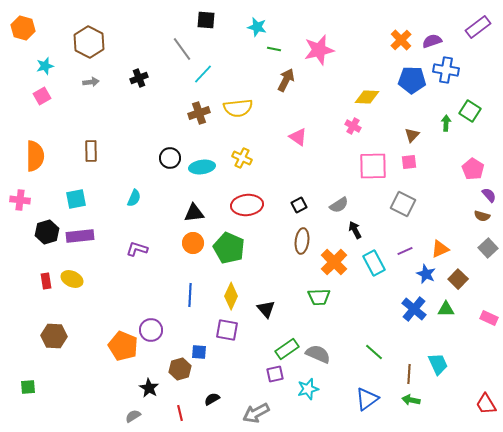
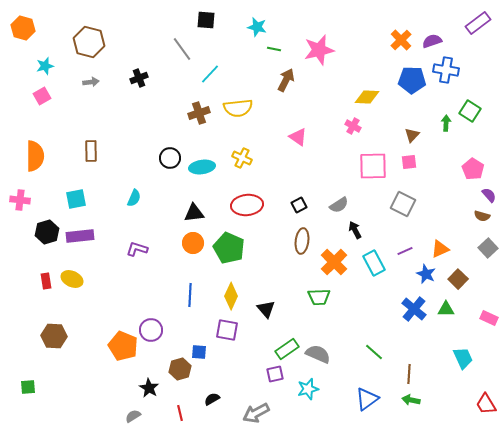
purple rectangle at (478, 27): moved 4 px up
brown hexagon at (89, 42): rotated 12 degrees counterclockwise
cyan line at (203, 74): moved 7 px right
cyan trapezoid at (438, 364): moved 25 px right, 6 px up
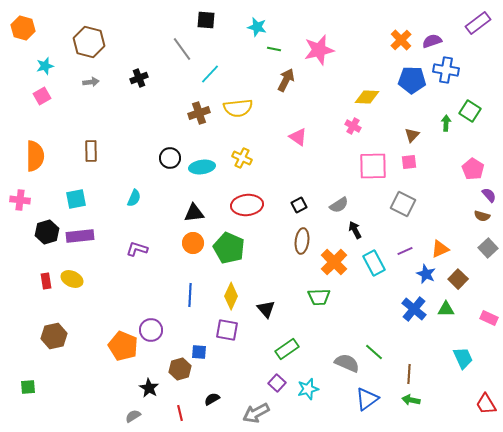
brown hexagon at (54, 336): rotated 15 degrees counterclockwise
gray semicircle at (318, 354): moved 29 px right, 9 px down
purple square at (275, 374): moved 2 px right, 9 px down; rotated 36 degrees counterclockwise
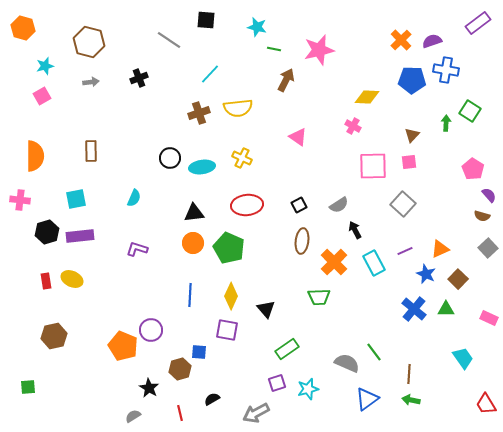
gray line at (182, 49): moved 13 px left, 9 px up; rotated 20 degrees counterclockwise
gray square at (403, 204): rotated 15 degrees clockwise
green line at (374, 352): rotated 12 degrees clockwise
cyan trapezoid at (463, 358): rotated 10 degrees counterclockwise
purple square at (277, 383): rotated 30 degrees clockwise
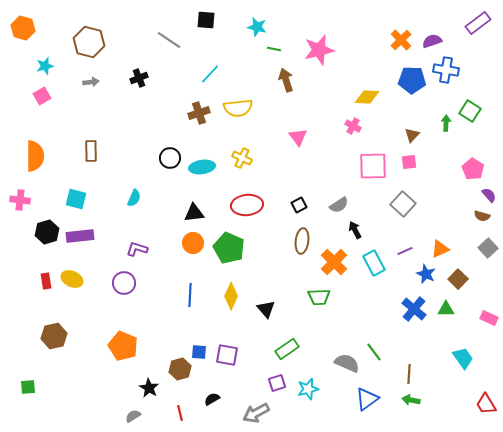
brown arrow at (286, 80): rotated 45 degrees counterclockwise
pink triangle at (298, 137): rotated 18 degrees clockwise
cyan square at (76, 199): rotated 25 degrees clockwise
purple circle at (151, 330): moved 27 px left, 47 px up
purple square at (227, 330): moved 25 px down
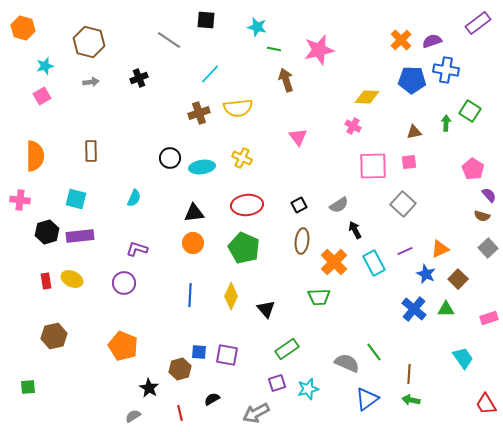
brown triangle at (412, 135): moved 2 px right, 3 px up; rotated 35 degrees clockwise
green pentagon at (229, 248): moved 15 px right
pink rectangle at (489, 318): rotated 42 degrees counterclockwise
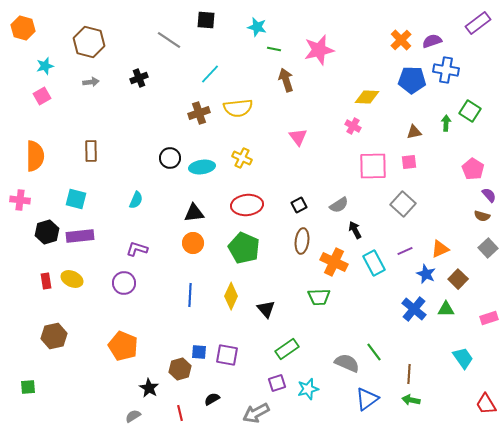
cyan semicircle at (134, 198): moved 2 px right, 2 px down
orange cross at (334, 262): rotated 20 degrees counterclockwise
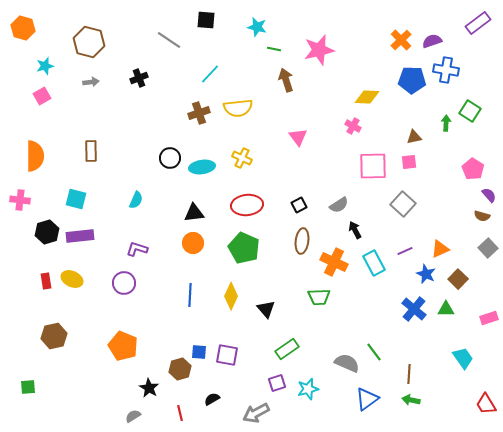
brown triangle at (414, 132): moved 5 px down
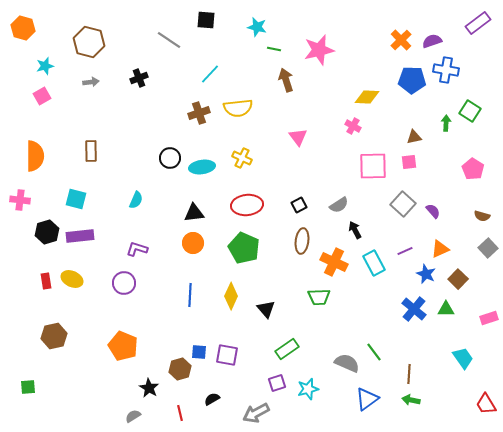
purple semicircle at (489, 195): moved 56 px left, 16 px down
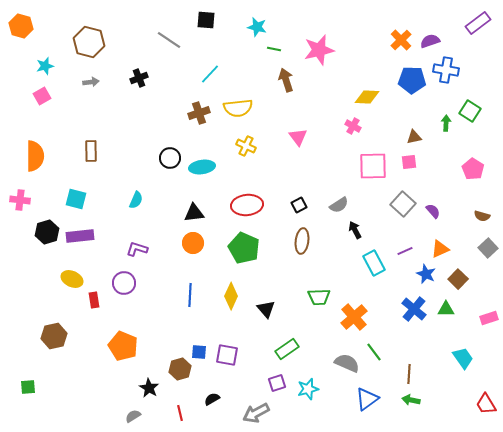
orange hexagon at (23, 28): moved 2 px left, 2 px up
purple semicircle at (432, 41): moved 2 px left
yellow cross at (242, 158): moved 4 px right, 12 px up
orange cross at (334, 262): moved 20 px right, 55 px down; rotated 24 degrees clockwise
red rectangle at (46, 281): moved 48 px right, 19 px down
